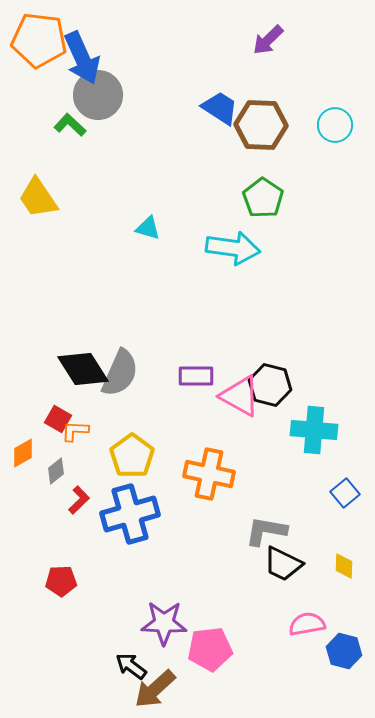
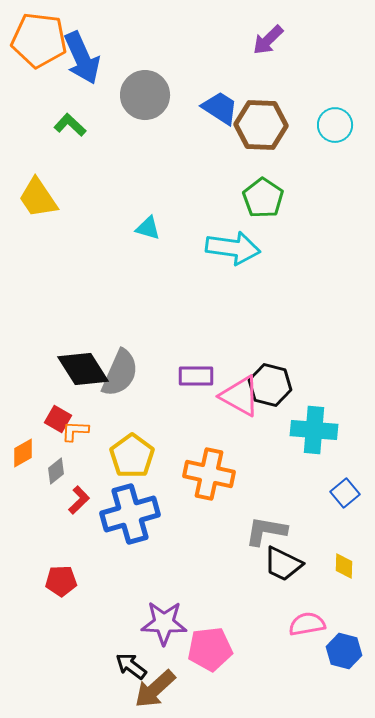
gray circle: moved 47 px right
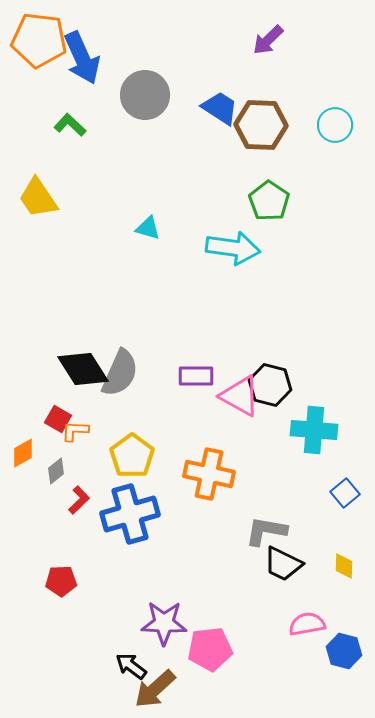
green pentagon: moved 6 px right, 3 px down
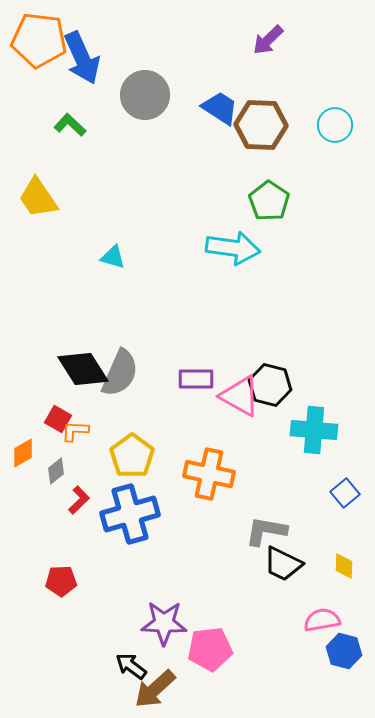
cyan triangle: moved 35 px left, 29 px down
purple rectangle: moved 3 px down
pink semicircle: moved 15 px right, 4 px up
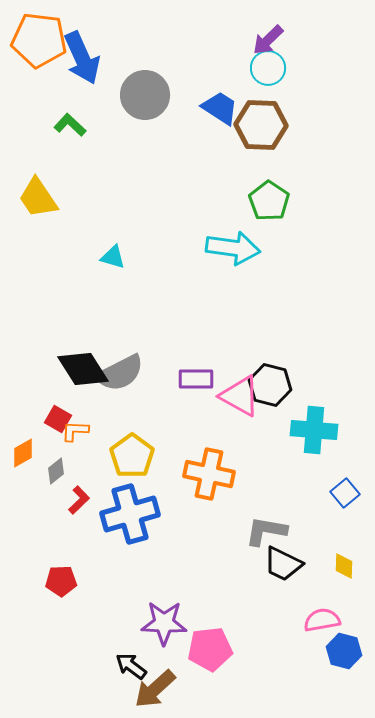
cyan circle: moved 67 px left, 57 px up
gray semicircle: rotated 39 degrees clockwise
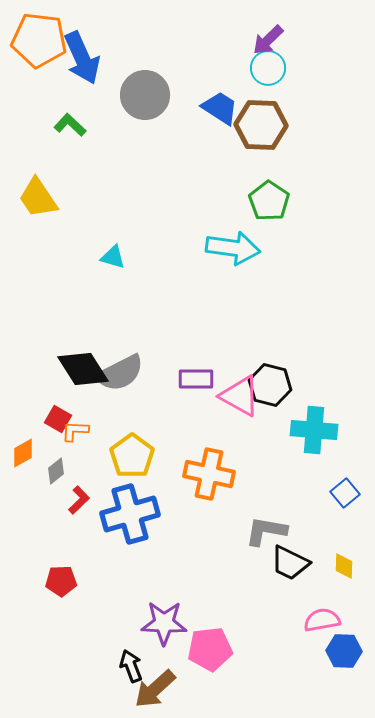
black trapezoid: moved 7 px right, 1 px up
blue hexagon: rotated 12 degrees counterclockwise
black arrow: rotated 32 degrees clockwise
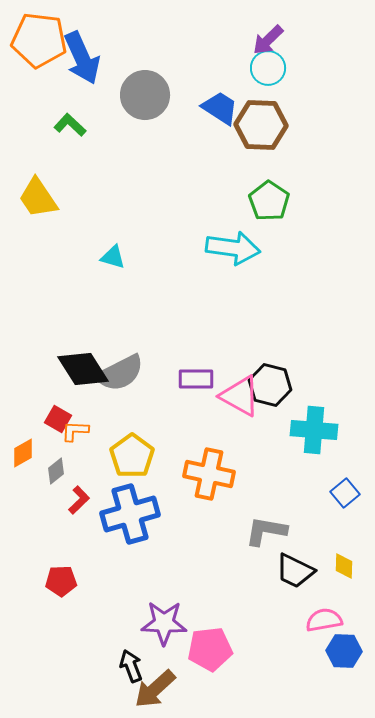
black trapezoid: moved 5 px right, 8 px down
pink semicircle: moved 2 px right
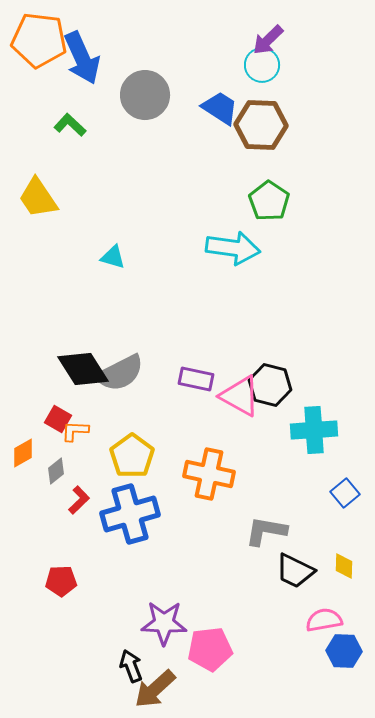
cyan circle: moved 6 px left, 3 px up
purple rectangle: rotated 12 degrees clockwise
cyan cross: rotated 9 degrees counterclockwise
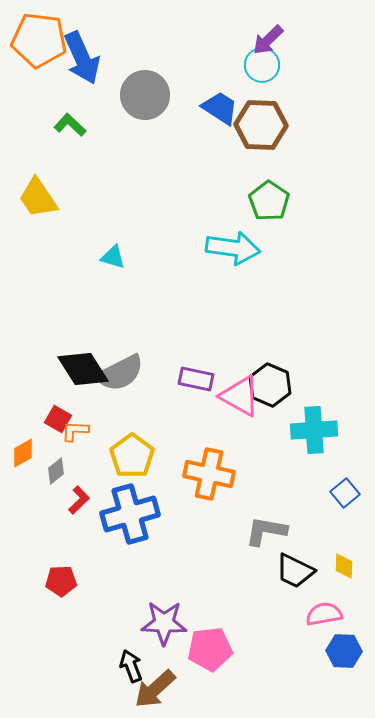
black hexagon: rotated 9 degrees clockwise
pink semicircle: moved 6 px up
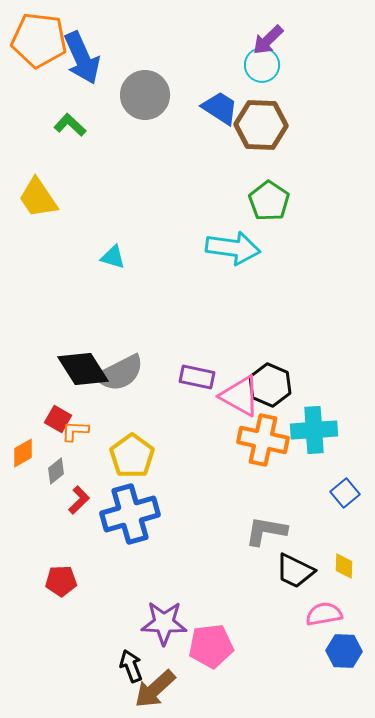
purple rectangle: moved 1 px right, 2 px up
orange cross: moved 54 px right, 34 px up
pink pentagon: moved 1 px right, 3 px up
